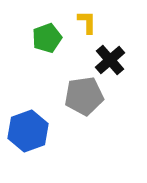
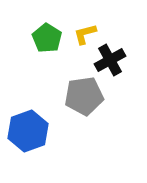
yellow L-shape: moved 2 px left, 12 px down; rotated 105 degrees counterclockwise
green pentagon: rotated 20 degrees counterclockwise
black cross: rotated 12 degrees clockwise
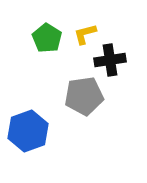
black cross: rotated 20 degrees clockwise
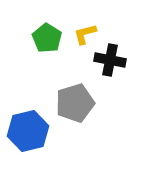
black cross: rotated 20 degrees clockwise
gray pentagon: moved 9 px left, 7 px down; rotated 9 degrees counterclockwise
blue hexagon: rotated 6 degrees clockwise
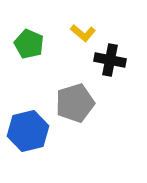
yellow L-shape: moved 2 px left, 1 px up; rotated 125 degrees counterclockwise
green pentagon: moved 18 px left, 6 px down; rotated 8 degrees counterclockwise
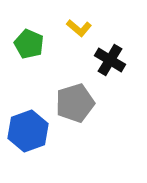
yellow L-shape: moved 4 px left, 5 px up
black cross: rotated 20 degrees clockwise
blue hexagon: rotated 6 degrees counterclockwise
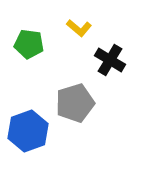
green pentagon: rotated 16 degrees counterclockwise
